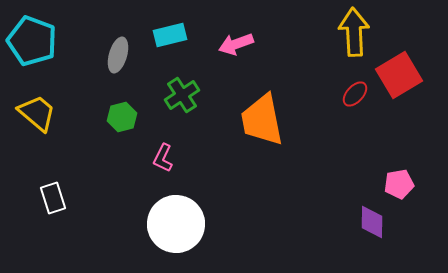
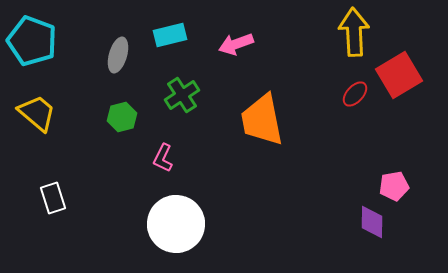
pink pentagon: moved 5 px left, 2 px down
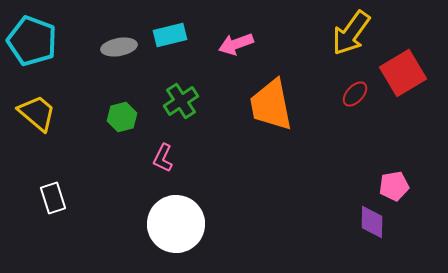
yellow arrow: moved 3 px left, 1 px down; rotated 141 degrees counterclockwise
gray ellipse: moved 1 px right, 8 px up; rotated 64 degrees clockwise
red square: moved 4 px right, 2 px up
green cross: moved 1 px left, 6 px down
orange trapezoid: moved 9 px right, 15 px up
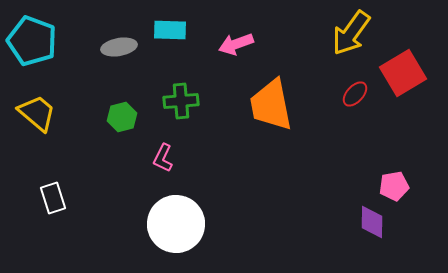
cyan rectangle: moved 5 px up; rotated 16 degrees clockwise
green cross: rotated 28 degrees clockwise
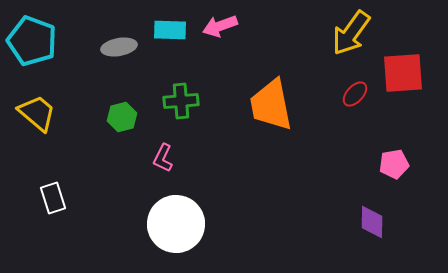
pink arrow: moved 16 px left, 18 px up
red square: rotated 27 degrees clockwise
pink pentagon: moved 22 px up
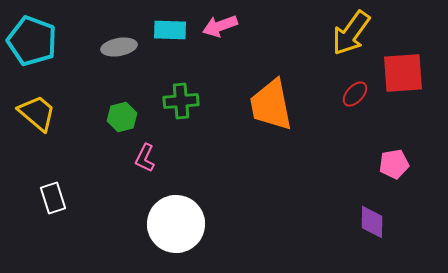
pink L-shape: moved 18 px left
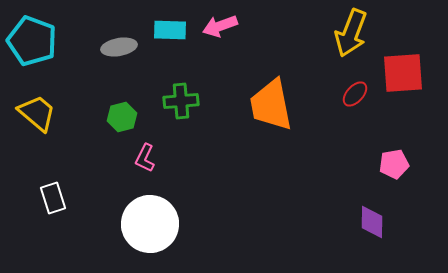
yellow arrow: rotated 15 degrees counterclockwise
white circle: moved 26 px left
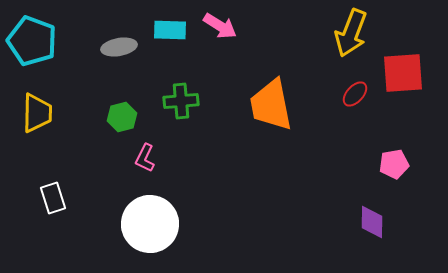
pink arrow: rotated 128 degrees counterclockwise
yellow trapezoid: rotated 51 degrees clockwise
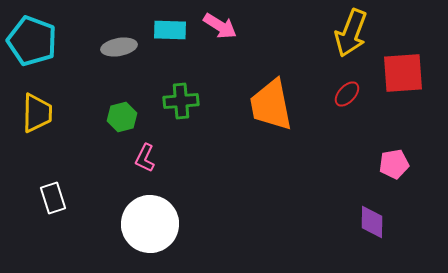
red ellipse: moved 8 px left
